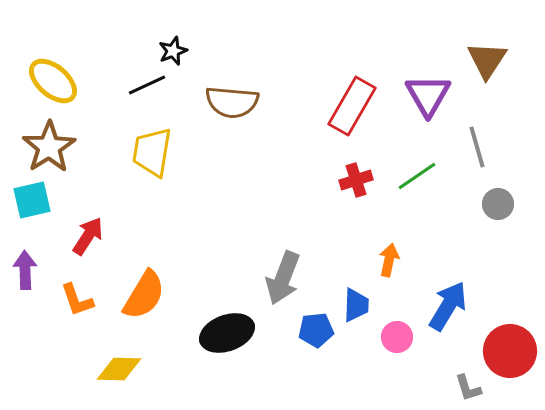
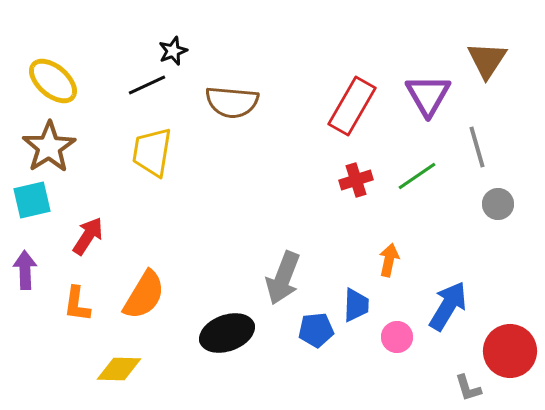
orange L-shape: moved 4 px down; rotated 27 degrees clockwise
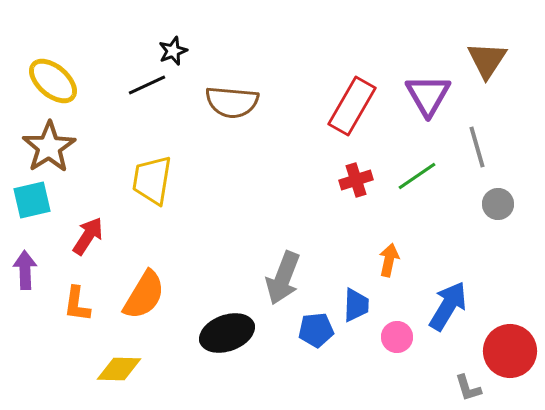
yellow trapezoid: moved 28 px down
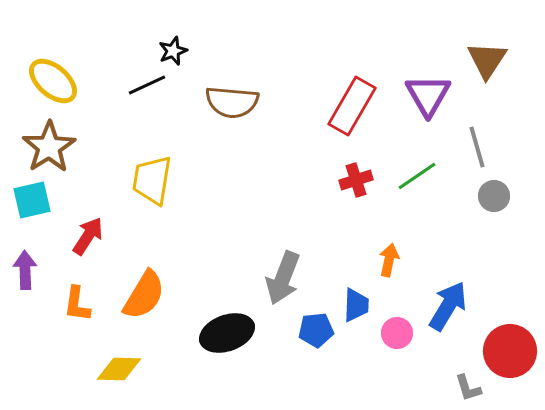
gray circle: moved 4 px left, 8 px up
pink circle: moved 4 px up
